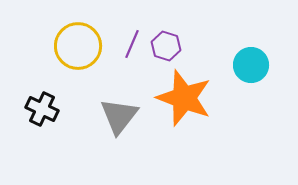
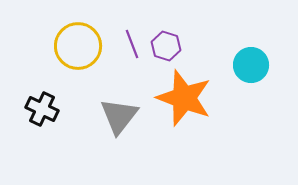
purple line: rotated 44 degrees counterclockwise
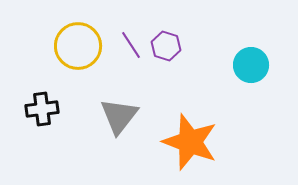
purple line: moved 1 px left, 1 px down; rotated 12 degrees counterclockwise
orange star: moved 6 px right, 44 px down
black cross: rotated 32 degrees counterclockwise
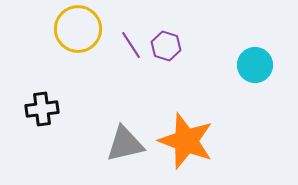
yellow circle: moved 17 px up
cyan circle: moved 4 px right
gray triangle: moved 6 px right, 28 px down; rotated 39 degrees clockwise
orange star: moved 4 px left, 1 px up
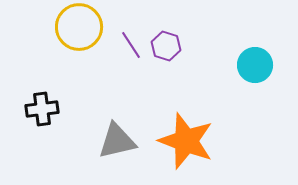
yellow circle: moved 1 px right, 2 px up
gray triangle: moved 8 px left, 3 px up
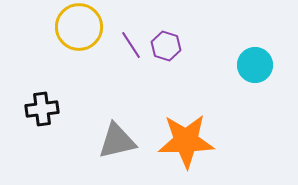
orange star: rotated 22 degrees counterclockwise
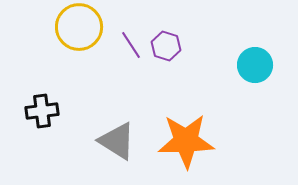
black cross: moved 2 px down
gray triangle: rotated 45 degrees clockwise
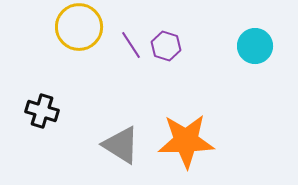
cyan circle: moved 19 px up
black cross: rotated 24 degrees clockwise
gray triangle: moved 4 px right, 4 px down
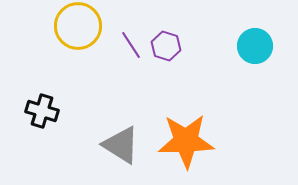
yellow circle: moved 1 px left, 1 px up
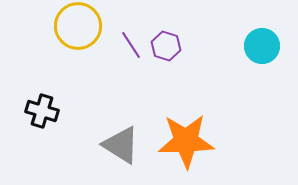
cyan circle: moved 7 px right
